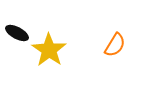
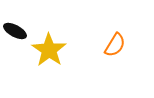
black ellipse: moved 2 px left, 2 px up
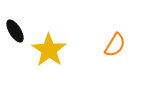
black ellipse: rotated 30 degrees clockwise
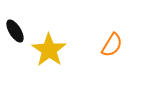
orange semicircle: moved 3 px left
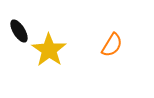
black ellipse: moved 4 px right
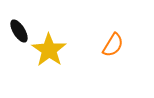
orange semicircle: moved 1 px right
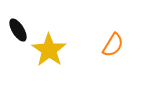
black ellipse: moved 1 px left, 1 px up
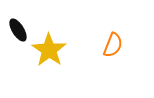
orange semicircle: rotated 10 degrees counterclockwise
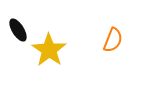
orange semicircle: moved 5 px up
